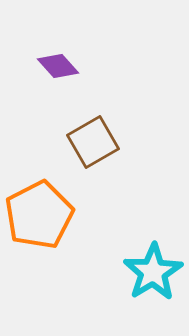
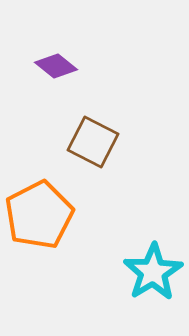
purple diamond: moved 2 px left; rotated 9 degrees counterclockwise
brown square: rotated 33 degrees counterclockwise
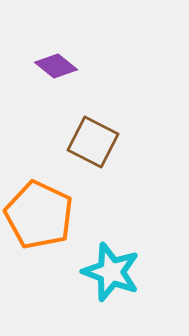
orange pentagon: rotated 20 degrees counterclockwise
cyan star: moved 42 px left; rotated 20 degrees counterclockwise
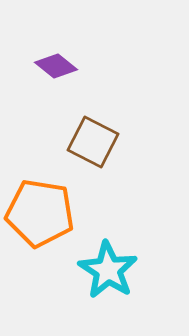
orange pentagon: moved 1 px right, 2 px up; rotated 16 degrees counterclockwise
cyan star: moved 3 px left, 2 px up; rotated 12 degrees clockwise
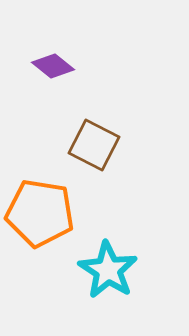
purple diamond: moved 3 px left
brown square: moved 1 px right, 3 px down
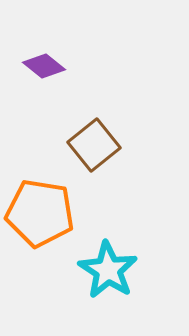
purple diamond: moved 9 px left
brown square: rotated 24 degrees clockwise
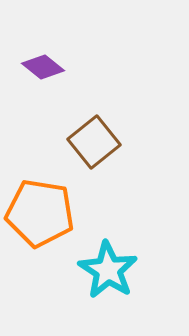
purple diamond: moved 1 px left, 1 px down
brown square: moved 3 px up
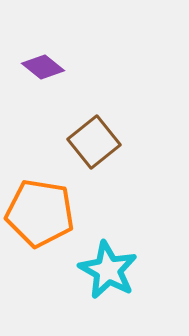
cyan star: rotated 4 degrees counterclockwise
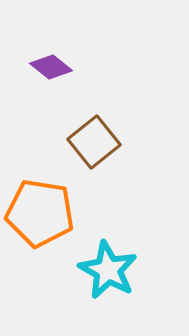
purple diamond: moved 8 px right
